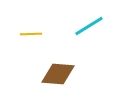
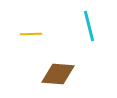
cyan line: rotated 72 degrees counterclockwise
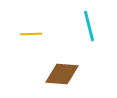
brown diamond: moved 4 px right
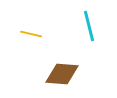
yellow line: rotated 15 degrees clockwise
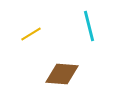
yellow line: rotated 45 degrees counterclockwise
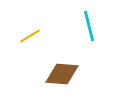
yellow line: moved 1 px left, 2 px down
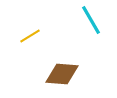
cyan line: moved 2 px right, 6 px up; rotated 16 degrees counterclockwise
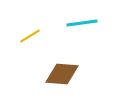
cyan line: moved 9 px left, 3 px down; rotated 68 degrees counterclockwise
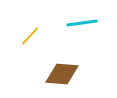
yellow line: rotated 15 degrees counterclockwise
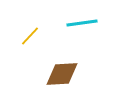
brown diamond: rotated 8 degrees counterclockwise
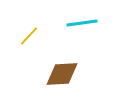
yellow line: moved 1 px left
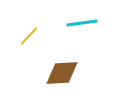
brown diamond: moved 1 px up
